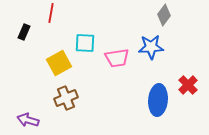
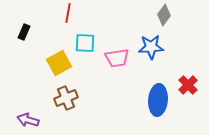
red line: moved 17 px right
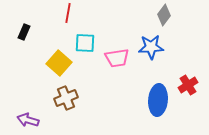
yellow square: rotated 20 degrees counterclockwise
red cross: rotated 12 degrees clockwise
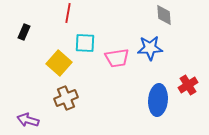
gray diamond: rotated 40 degrees counterclockwise
blue star: moved 1 px left, 1 px down
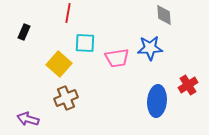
yellow square: moved 1 px down
blue ellipse: moved 1 px left, 1 px down
purple arrow: moved 1 px up
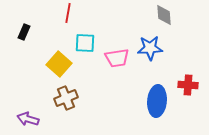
red cross: rotated 36 degrees clockwise
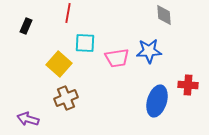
black rectangle: moved 2 px right, 6 px up
blue star: moved 1 px left, 3 px down
blue ellipse: rotated 12 degrees clockwise
